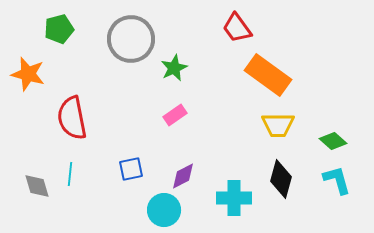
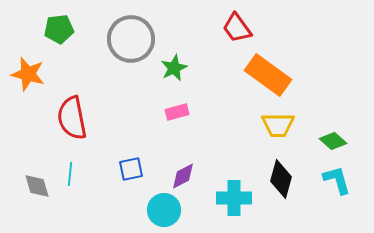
green pentagon: rotated 8 degrees clockwise
pink rectangle: moved 2 px right, 3 px up; rotated 20 degrees clockwise
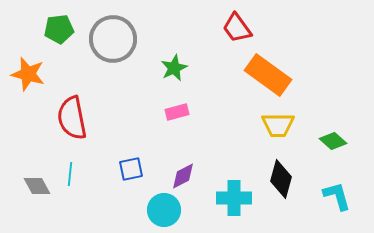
gray circle: moved 18 px left
cyan L-shape: moved 16 px down
gray diamond: rotated 12 degrees counterclockwise
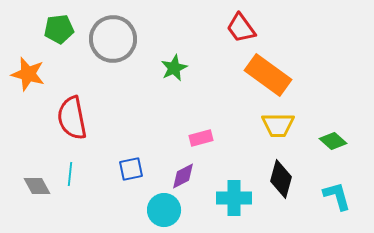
red trapezoid: moved 4 px right
pink rectangle: moved 24 px right, 26 px down
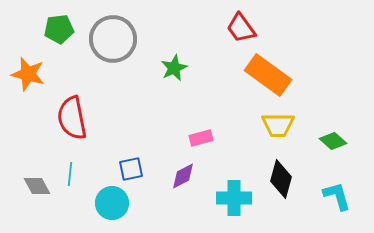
cyan circle: moved 52 px left, 7 px up
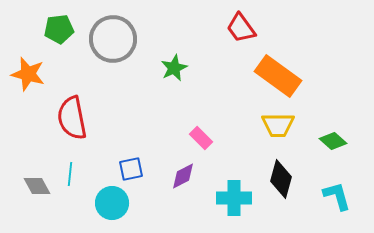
orange rectangle: moved 10 px right, 1 px down
pink rectangle: rotated 60 degrees clockwise
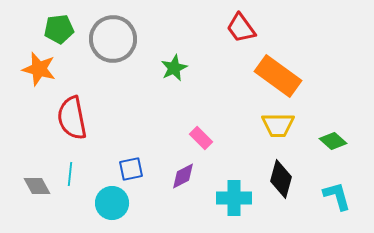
orange star: moved 11 px right, 5 px up
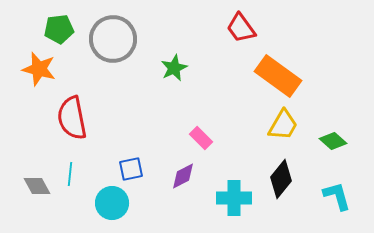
yellow trapezoid: moved 5 px right; rotated 60 degrees counterclockwise
black diamond: rotated 24 degrees clockwise
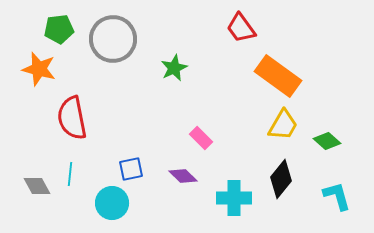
green diamond: moved 6 px left
purple diamond: rotated 72 degrees clockwise
